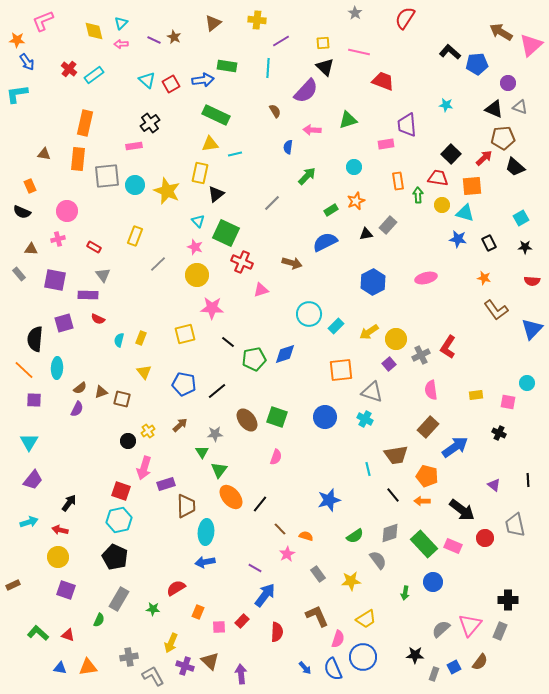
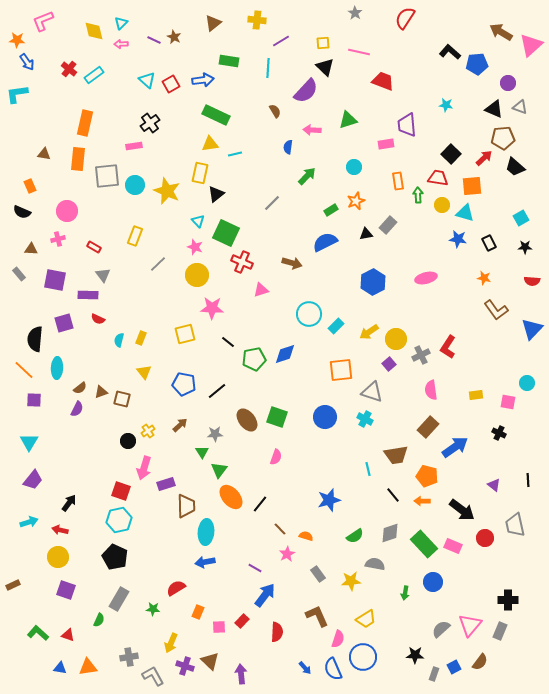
green rectangle at (227, 66): moved 2 px right, 5 px up
gray semicircle at (378, 560): moved 3 px left, 4 px down; rotated 42 degrees counterclockwise
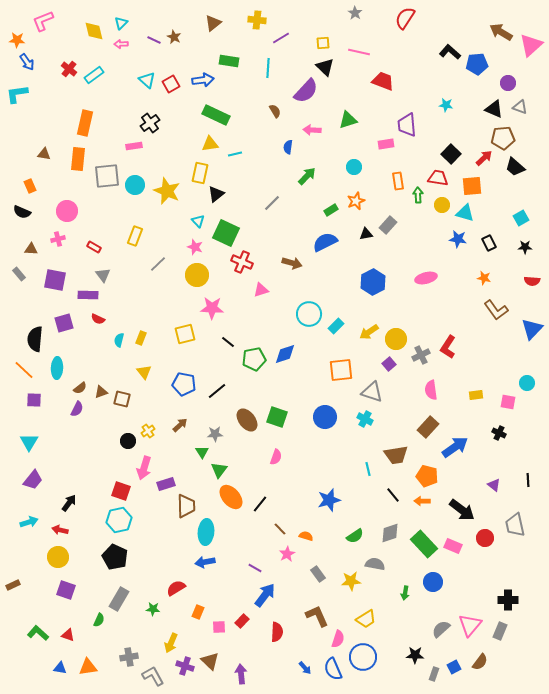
purple line at (281, 41): moved 3 px up
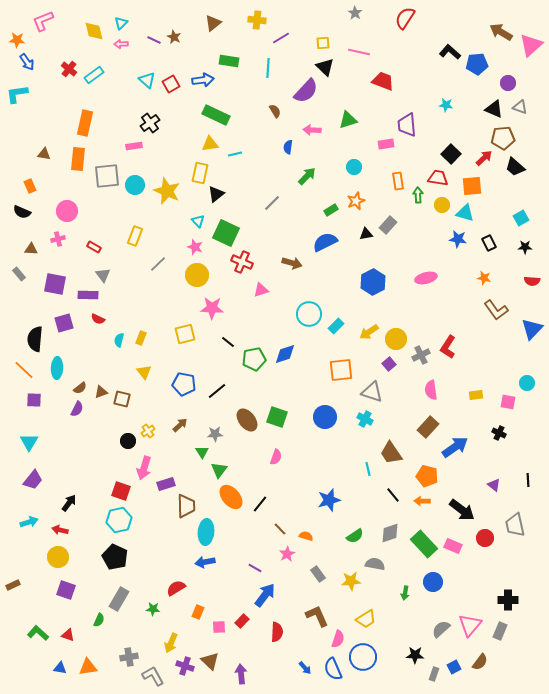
purple square at (55, 280): moved 4 px down
brown trapezoid at (396, 455): moved 5 px left, 2 px up; rotated 65 degrees clockwise
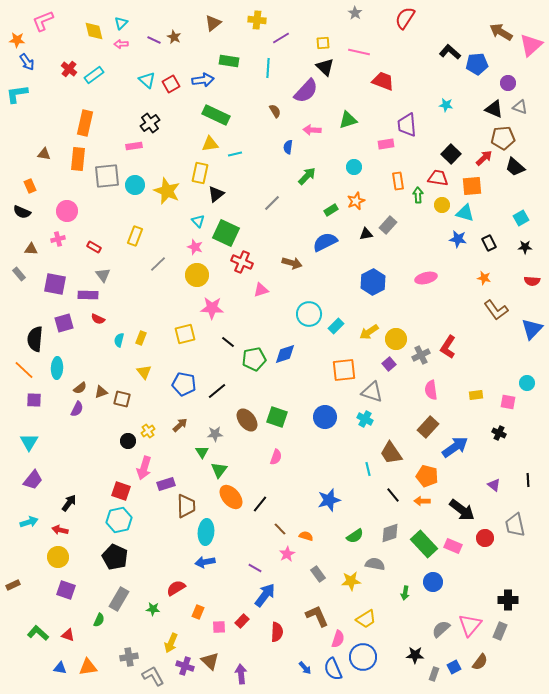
orange square at (341, 370): moved 3 px right
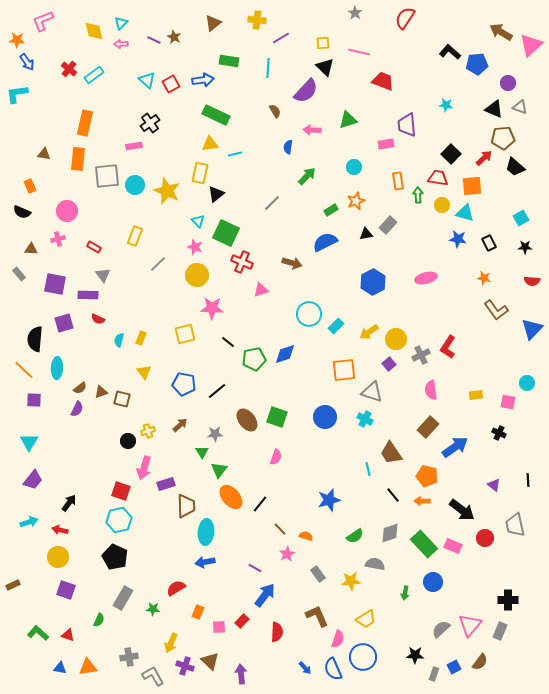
yellow cross at (148, 431): rotated 16 degrees clockwise
gray rectangle at (119, 599): moved 4 px right, 1 px up
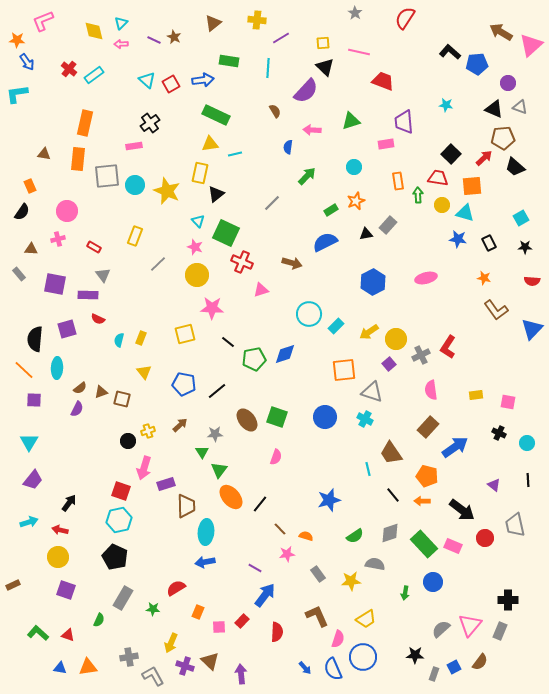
green triangle at (348, 120): moved 3 px right, 1 px down
purple trapezoid at (407, 125): moved 3 px left, 3 px up
black semicircle at (22, 212): rotated 78 degrees counterclockwise
purple square at (64, 323): moved 3 px right, 6 px down
cyan circle at (527, 383): moved 60 px down
pink star at (287, 554): rotated 21 degrees clockwise
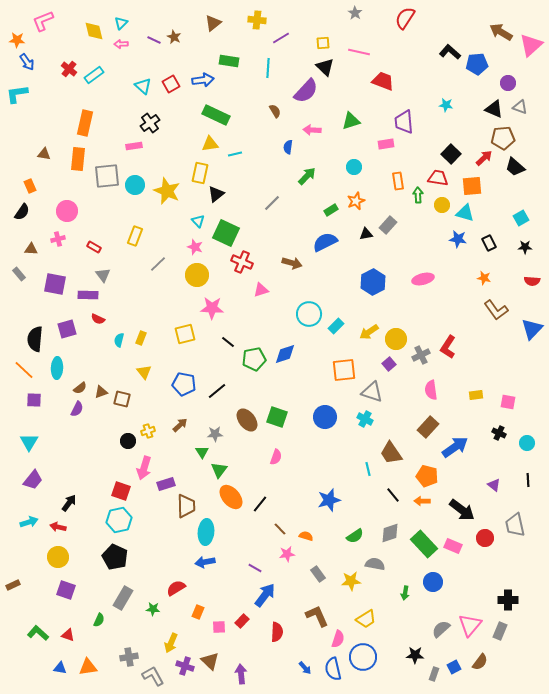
cyan triangle at (147, 80): moved 4 px left, 6 px down
pink ellipse at (426, 278): moved 3 px left, 1 px down
red arrow at (60, 530): moved 2 px left, 3 px up
blue semicircle at (333, 669): rotated 10 degrees clockwise
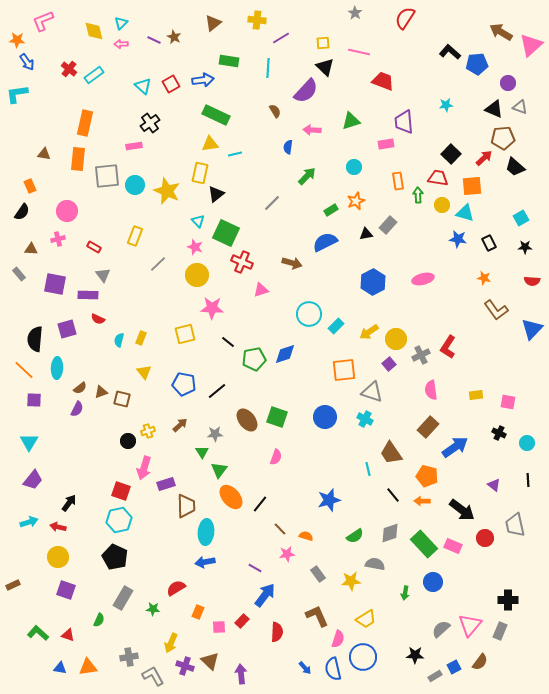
cyan star at (446, 105): rotated 16 degrees counterclockwise
gray rectangle at (434, 674): moved 1 px right, 2 px down; rotated 40 degrees clockwise
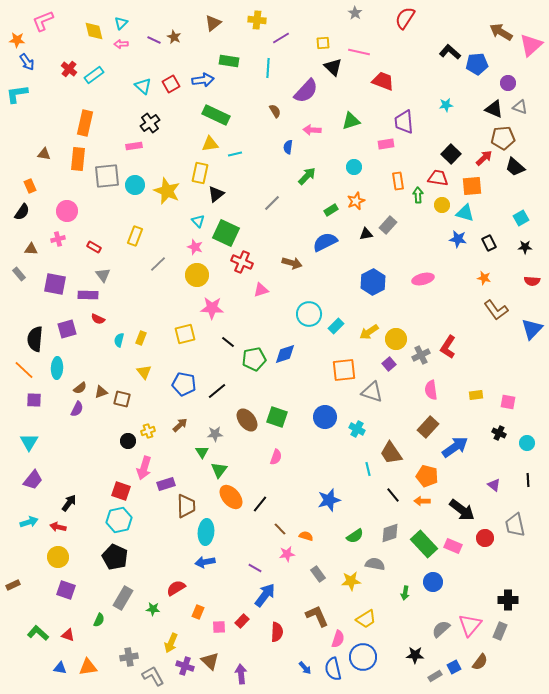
black triangle at (325, 67): moved 8 px right
cyan cross at (365, 419): moved 8 px left, 10 px down
